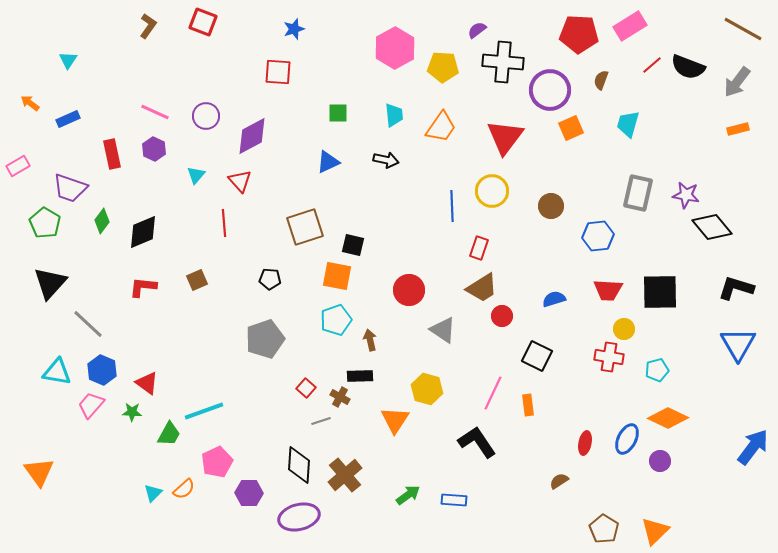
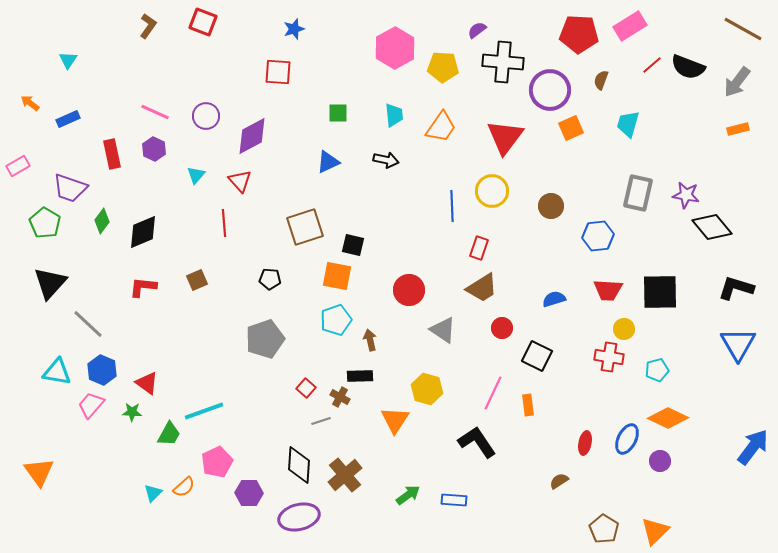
red circle at (502, 316): moved 12 px down
orange semicircle at (184, 489): moved 2 px up
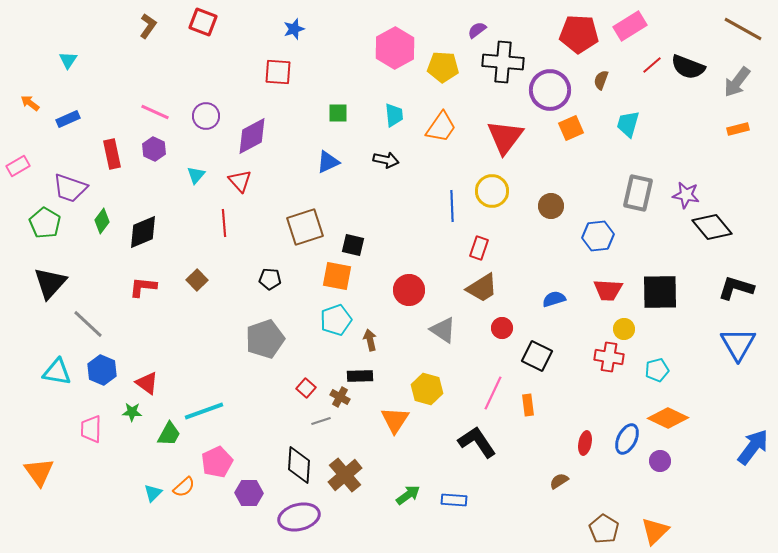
brown square at (197, 280): rotated 20 degrees counterclockwise
pink trapezoid at (91, 405): moved 24 px down; rotated 40 degrees counterclockwise
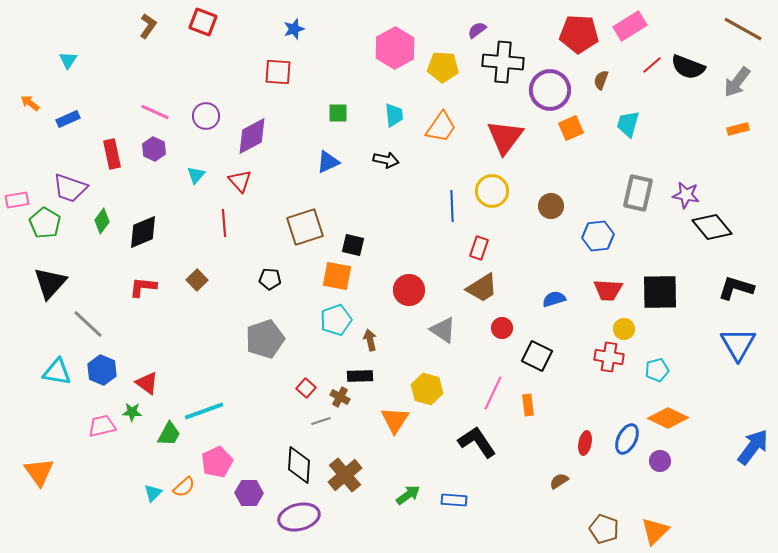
pink rectangle at (18, 166): moved 1 px left, 34 px down; rotated 20 degrees clockwise
pink trapezoid at (91, 429): moved 11 px right, 3 px up; rotated 76 degrees clockwise
brown pentagon at (604, 529): rotated 12 degrees counterclockwise
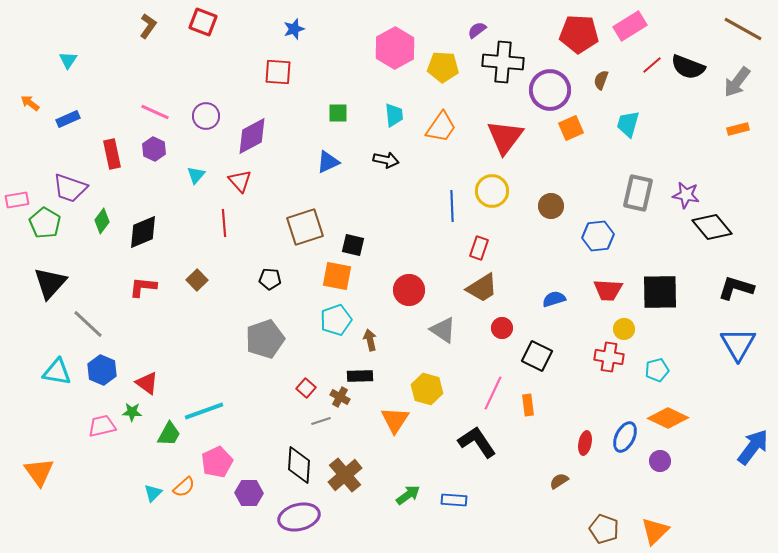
blue ellipse at (627, 439): moved 2 px left, 2 px up
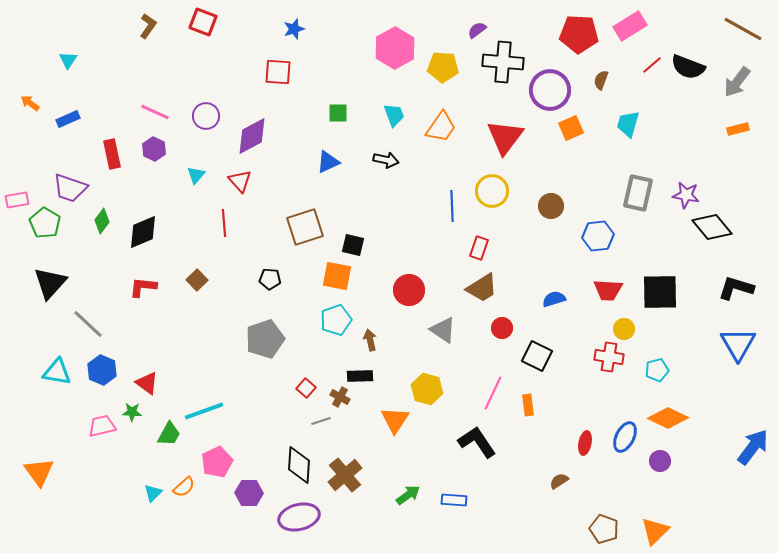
cyan trapezoid at (394, 115): rotated 15 degrees counterclockwise
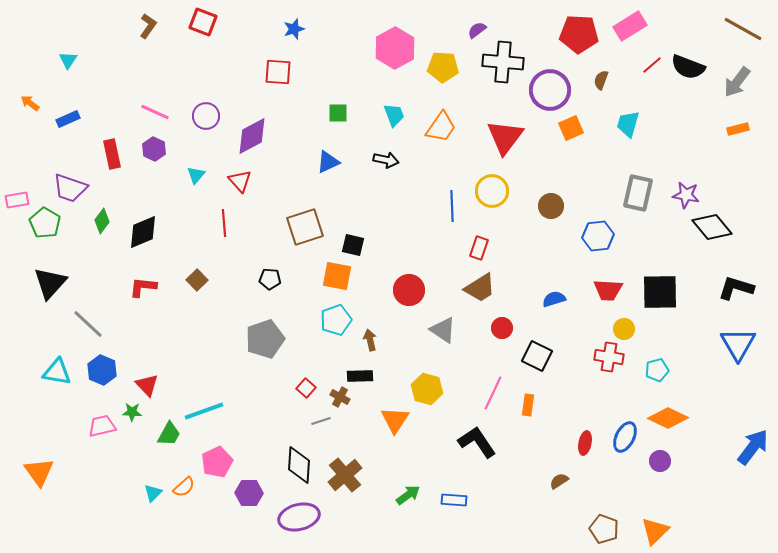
brown trapezoid at (482, 288): moved 2 px left
red triangle at (147, 383): moved 2 px down; rotated 10 degrees clockwise
orange rectangle at (528, 405): rotated 15 degrees clockwise
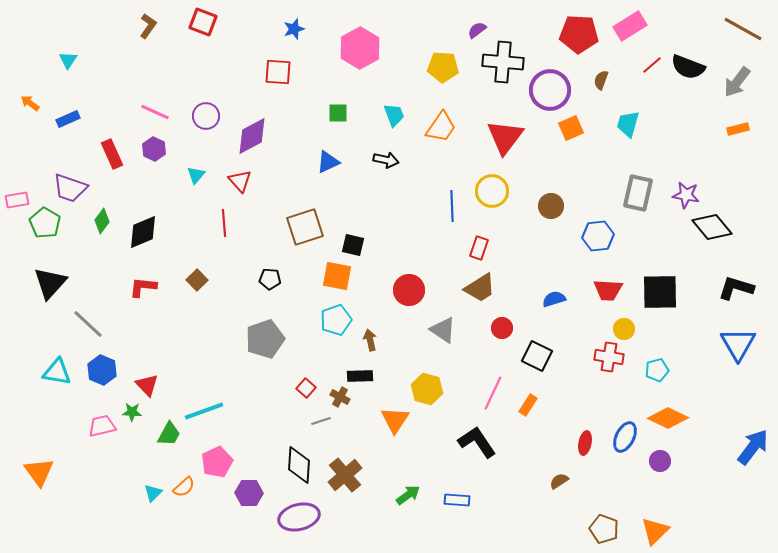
pink hexagon at (395, 48): moved 35 px left
red rectangle at (112, 154): rotated 12 degrees counterclockwise
orange rectangle at (528, 405): rotated 25 degrees clockwise
blue rectangle at (454, 500): moved 3 px right
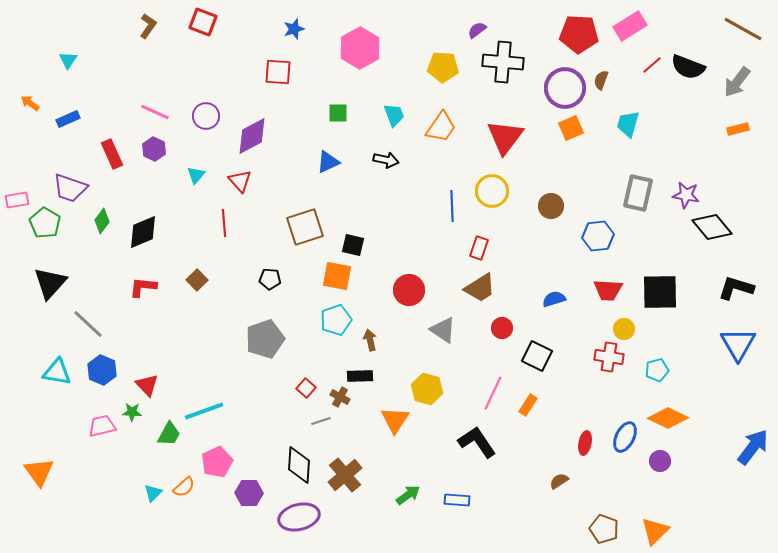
purple circle at (550, 90): moved 15 px right, 2 px up
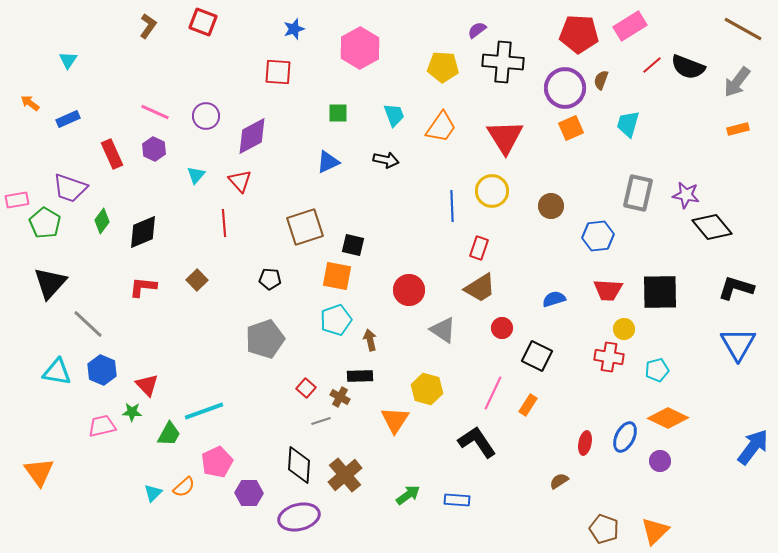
red triangle at (505, 137): rotated 9 degrees counterclockwise
